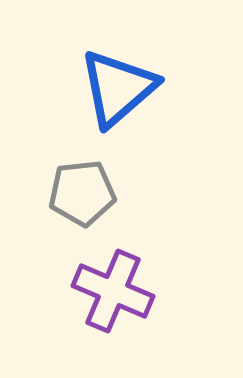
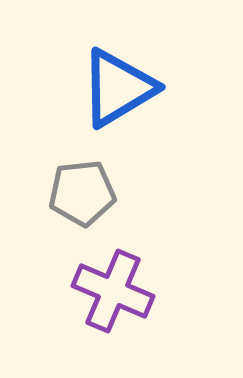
blue triangle: rotated 10 degrees clockwise
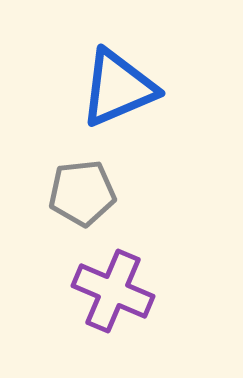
blue triangle: rotated 8 degrees clockwise
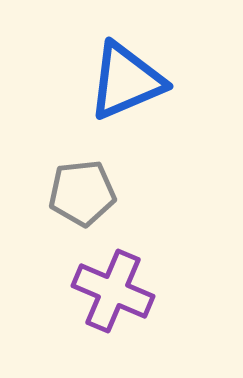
blue triangle: moved 8 px right, 7 px up
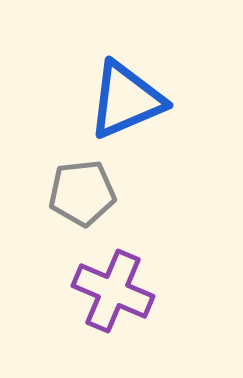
blue triangle: moved 19 px down
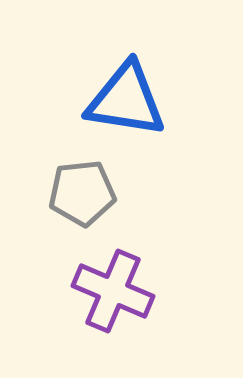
blue triangle: rotated 32 degrees clockwise
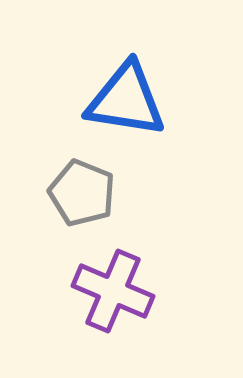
gray pentagon: rotated 28 degrees clockwise
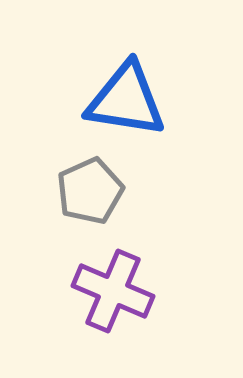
gray pentagon: moved 8 px right, 2 px up; rotated 26 degrees clockwise
